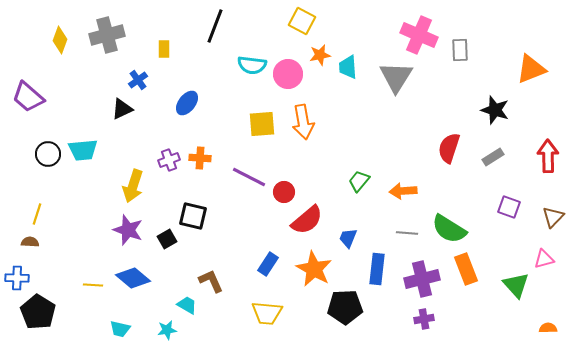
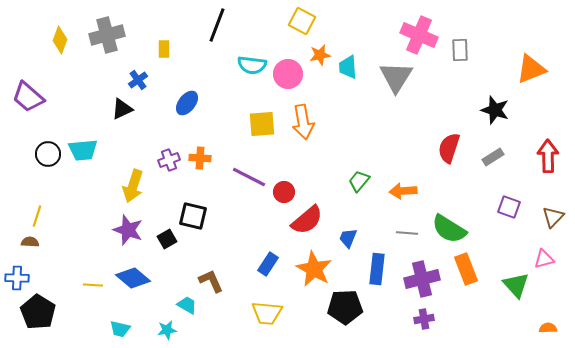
black line at (215, 26): moved 2 px right, 1 px up
yellow line at (37, 214): moved 2 px down
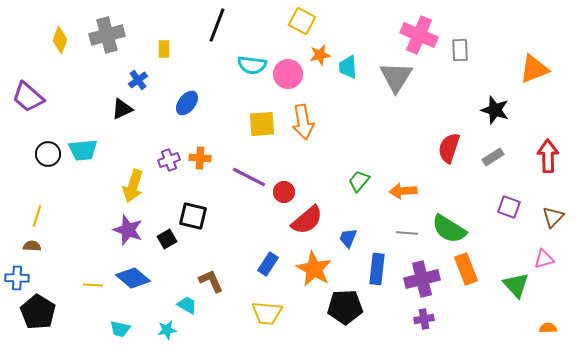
orange triangle at (531, 69): moved 3 px right
brown semicircle at (30, 242): moved 2 px right, 4 px down
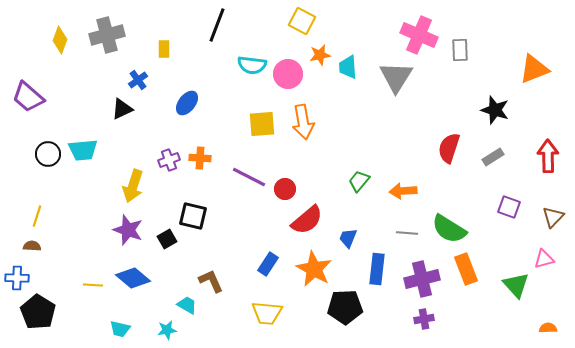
red circle at (284, 192): moved 1 px right, 3 px up
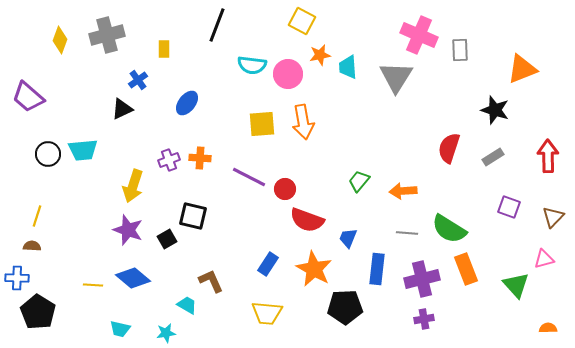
orange triangle at (534, 69): moved 12 px left
red semicircle at (307, 220): rotated 60 degrees clockwise
cyan star at (167, 330): moved 1 px left, 3 px down
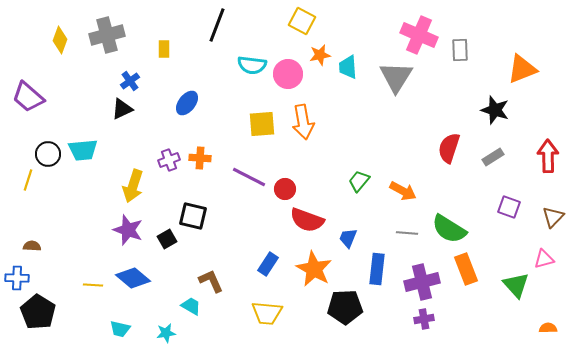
blue cross at (138, 80): moved 8 px left, 1 px down
orange arrow at (403, 191): rotated 148 degrees counterclockwise
yellow line at (37, 216): moved 9 px left, 36 px up
purple cross at (422, 279): moved 3 px down
cyan trapezoid at (187, 305): moved 4 px right, 1 px down
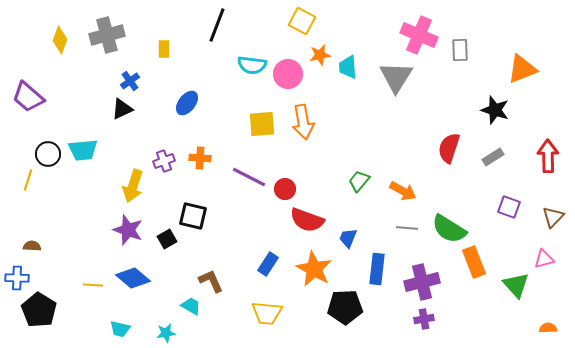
purple cross at (169, 160): moved 5 px left, 1 px down
gray line at (407, 233): moved 5 px up
orange rectangle at (466, 269): moved 8 px right, 7 px up
black pentagon at (38, 312): moved 1 px right, 2 px up
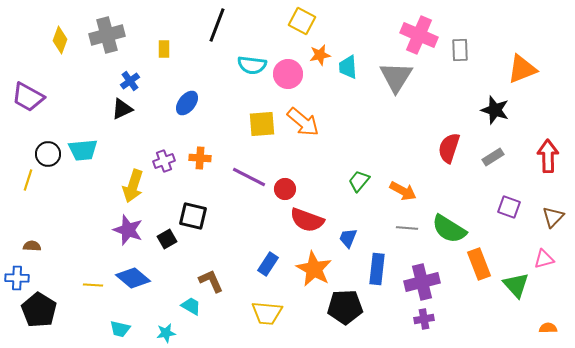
purple trapezoid at (28, 97): rotated 12 degrees counterclockwise
orange arrow at (303, 122): rotated 40 degrees counterclockwise
orange rectangle at (474, 262): moved 5 px right, 2 px down
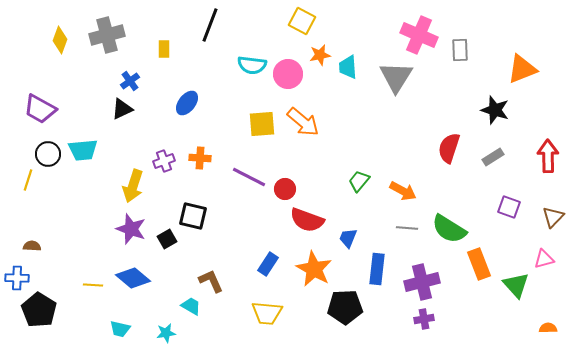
black line at (217, 25): moved 7 px left
purple trapezoid at (28, 97): moved 12 px right, 12 px down
purple star at (128, 230): moved 3 px right, 1 px up
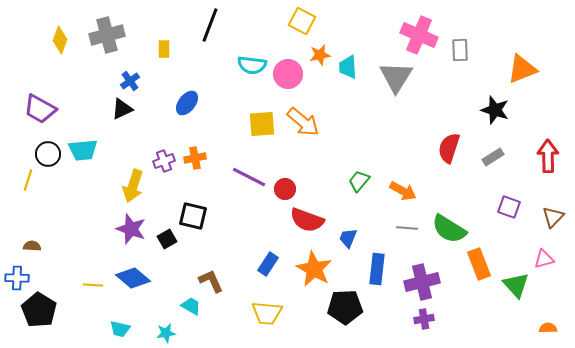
orange cross at (200, 158): moved 5 px left; rotated 15 degrees counterclockwise
